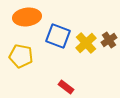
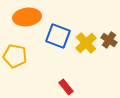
brown cross: rotated 21 degrees counterclockwise
yellow pentagon: moved 6 px left
red rectangle: rotated 14 degrees clockwise
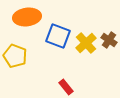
yellow pentagon: rotated 10 degrees clockwise
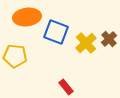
blue square: moved 2 px left, 4 px up
brown cross: moved 1 px up; rotated 14 degrees clockwise
yellow pentagon: rotated 15 degrees counterclockwise
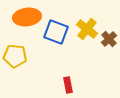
yellow cross: moved 1 px right, 14 px up; rotated 10 degrees counterclockwise
red rectangle: moved 2 px right, 2 px up; rotated 28 degrees clockwise
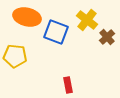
orange ellipse: rotated 20 degrees clockwise
yellow cross: moved 9 px up
brown cross: moved 2 px left, 2 px up
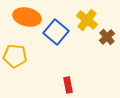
blue square: rotated 20 degrees clockwise
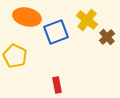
blue square: rotated 30 degrees clockwise
yellow pentagon: rotated 20 degrees clockwise
red rectangle: moved 11 px left
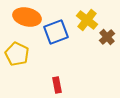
yellow pentagon: moved 2 px right, 2 px up
